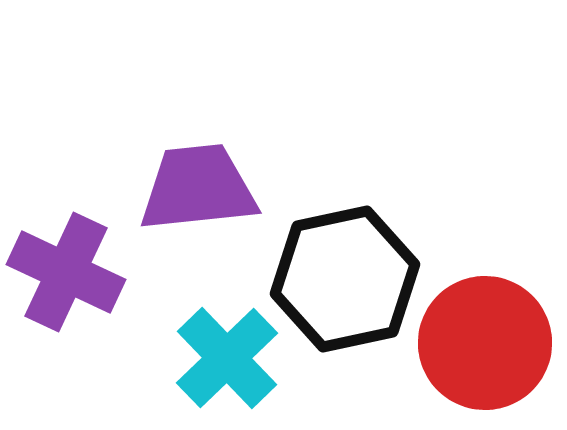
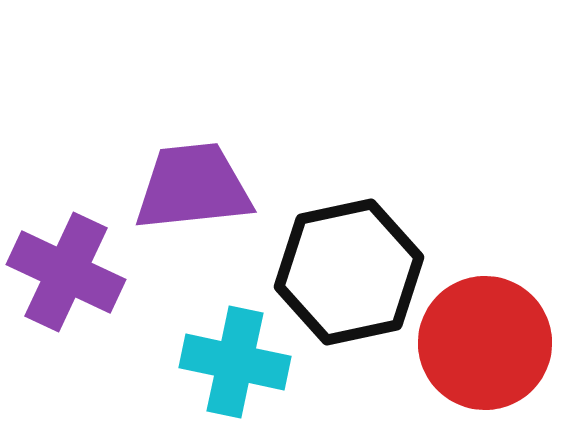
purple trapezoid: moved 5 px left, 1 px up
black hexagon: moved 4 px right, 7 px up
cyan cross: moved 8 px right, 4 px down; rotated 34 degrees counterclockwise
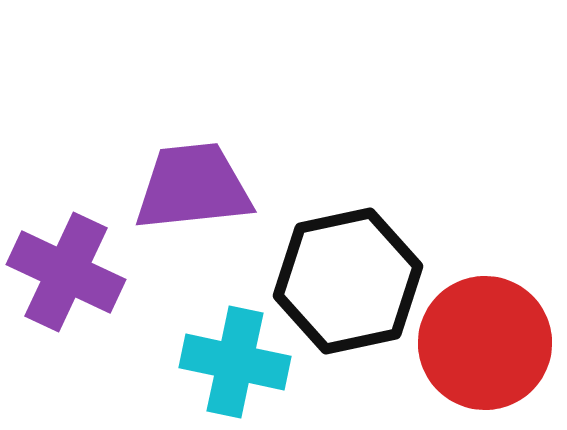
black hexagon: moved 1 px left, 9 px down
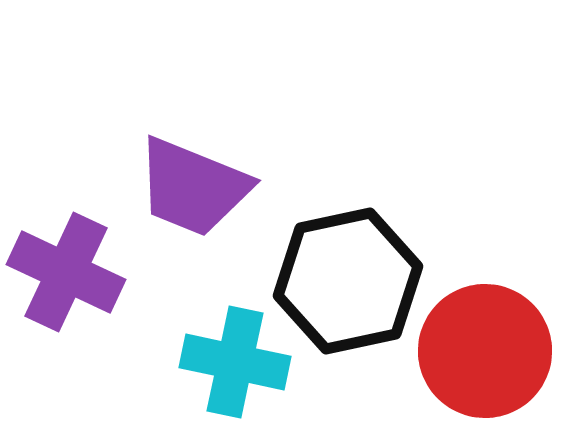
purple trapezoid: rotated 152 degrees counterclockwise
red circle: moved 8 px down
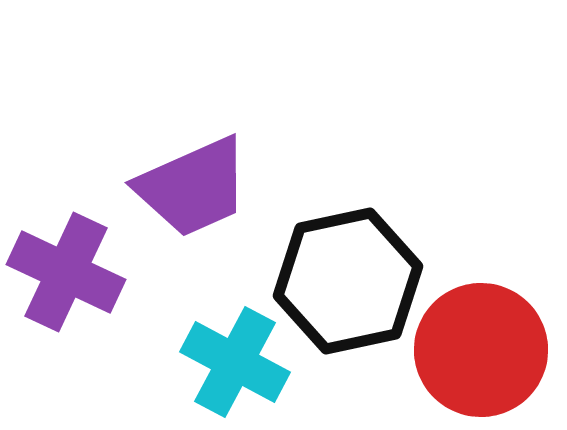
purple trapezoid: rotated 46 degrees counterclockwise
red circle: moved 4 px left, 1 px up
cyan cross: rotated 16 degrees clockwise
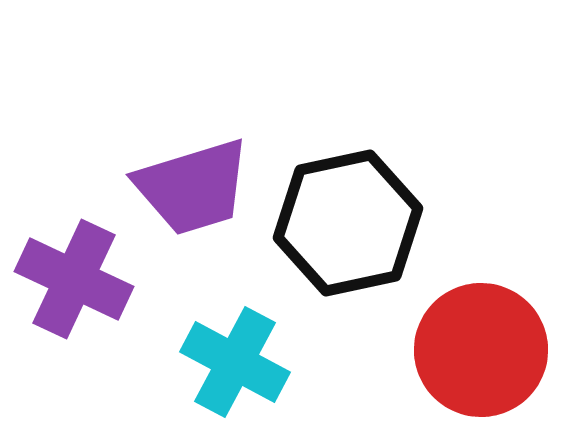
purple trapezoid: rotated 7 degrees clockwise
purple cross: moved 8 px right, 7 px down
black hexagon: moved 58 px up
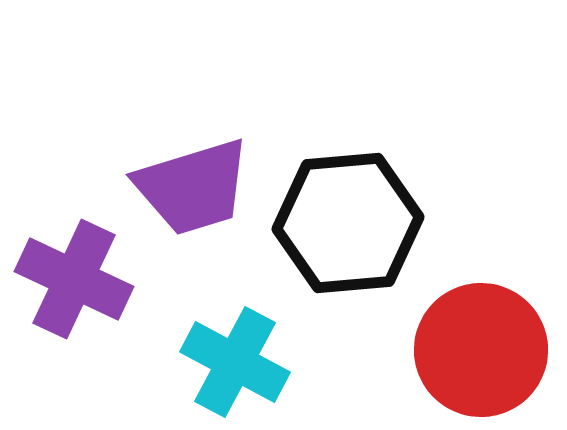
black hexagon: rotated 7 degrees clockwise
